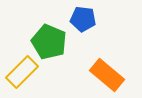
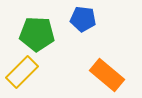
green pentagon: moved 12 px left, 8 px up; rotated 20 degrees counterclockwise
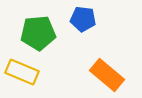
green pentagon: moved 1 px right, 1 px up; rotated 8 degrees counterclockwise
yellow rectangle: rotated 68 degrees clockwise
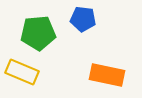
orange rectangle: rotated 28 degrees counterclockwise
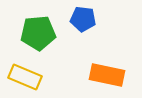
yellow rectangle: moved 3 px right, 5 px down
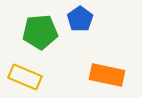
blue pentagon: moved 3 px left; rotated 30 degrees clockwise
green pentagon: moved 2 px right, 1 px up
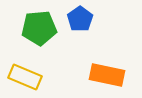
green pentagon: moved 1 px left, 4 px up
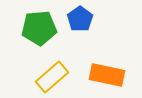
yellow rectangle: moved 27 px right; rotated 64 degrees counterclockwise
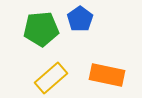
green pentagon: moved 2 px right, 1 px down
yellow rectangle: moved 1 px left, 1 px down
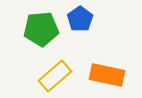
yellow rectangle: moved 4 px right, 2 px up
